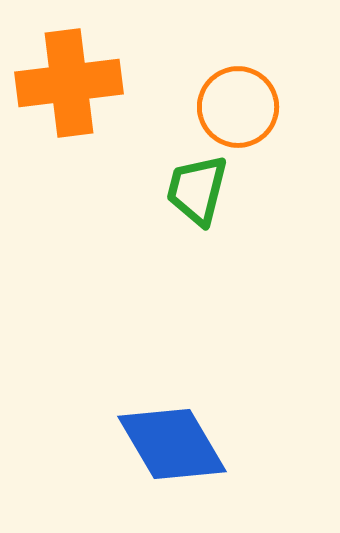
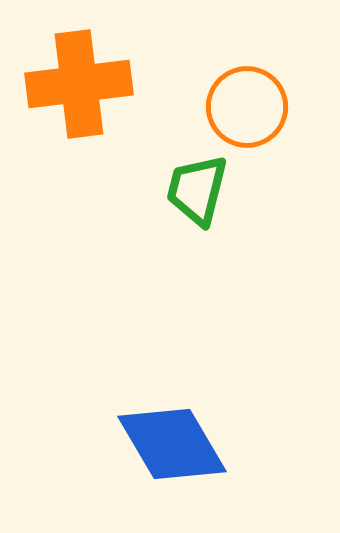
orange cross: moved 10 px right, 1 px down
orange circle: moved 9 px right
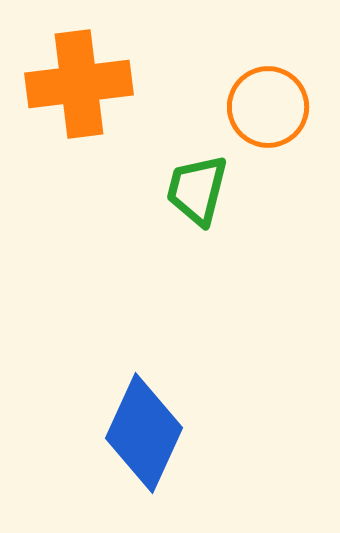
orange circle: moved 21 px right
blue diamond: moved 28 px left, 11 px up; rotated 55 degrees clockwise
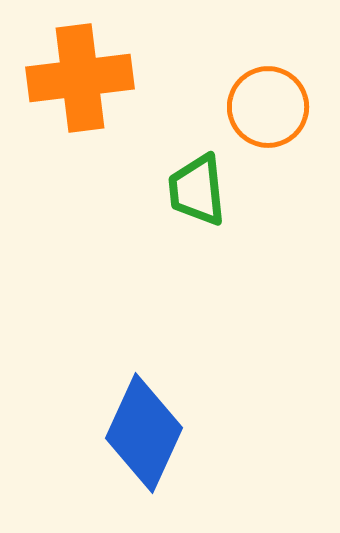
orange cross: moved 1 px right, 6 px up
green trapezoid: rotated 20 degrees counterclockwise
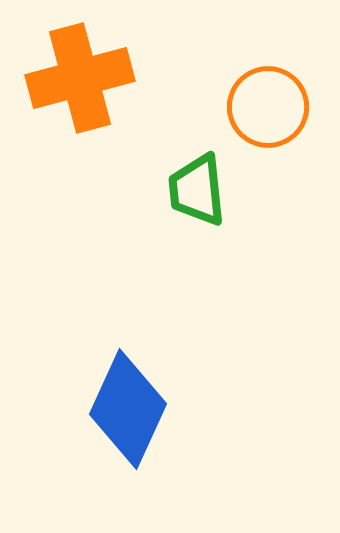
orange cross: rotated 8 degrees counterclockwise
blue diamond: moved 16 px left, 24 px up
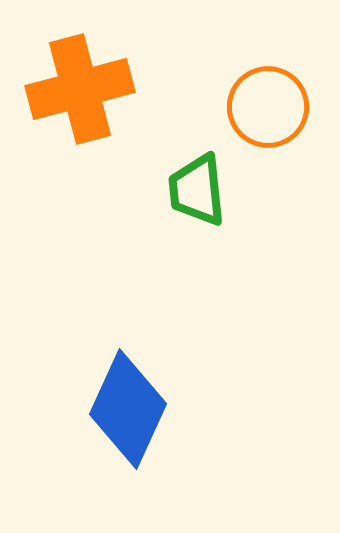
orange cross: moved 11 px down
